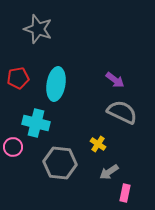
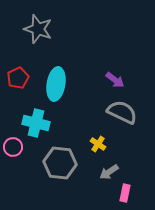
red pentagon: rotated 15 degrees counterclockwise
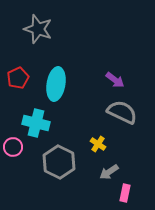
gray hexagon: moved 1 px left, 1 px up; rotated 20 degrees clockwise
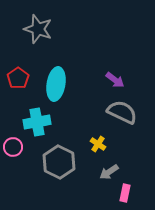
red pentagon: rotated 10 degrees counterclockwise
cyan cross: moved 1 px right, 1 px up; rotated 24 degrees counterclockwise
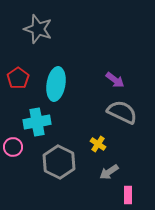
pink rectangle: moved 3 px right, 2 px down; rotated 12 degrees counterclockwise
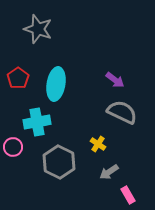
pink rectangle: rotated 30 degrees counterclockwise
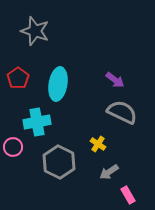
gray star: moved 3 px left, 2 px down
cyan ellipse: moved 2 px right
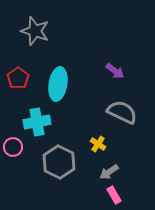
purple arrow: moved 9 px up
pink rectangle: moved 14 px left
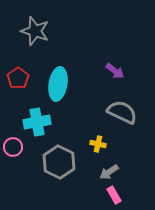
yellow cross: rotated 21 degrees counterclockwise
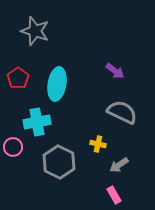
cyan ellipse: moved 1 px left
gray arrow: moved 10 px right, 7 px up
